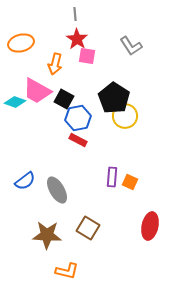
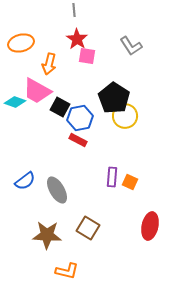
gray line: moved 1 px left, 4 px up
orange arrow: moved 6 px left
black square: moved 4 px left, 8 px down
blue hexagon: moved 2 px right
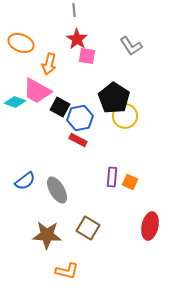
orange ellipse: rotated 35 degrees clockwise
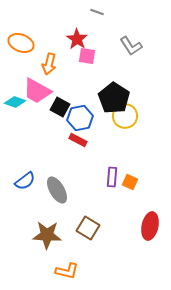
gray line: moved 23 px right, 2 px down; rotated 64 degrees counterclockwise
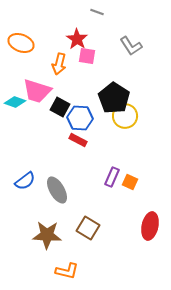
orange arrow: moved 10 px right
pink trapezoid: rotated 12 degrees counterclockwise
blue hexagon: rotated 15 degrees clockwise
purple rectangle: rotated 18 degrees clockwise
